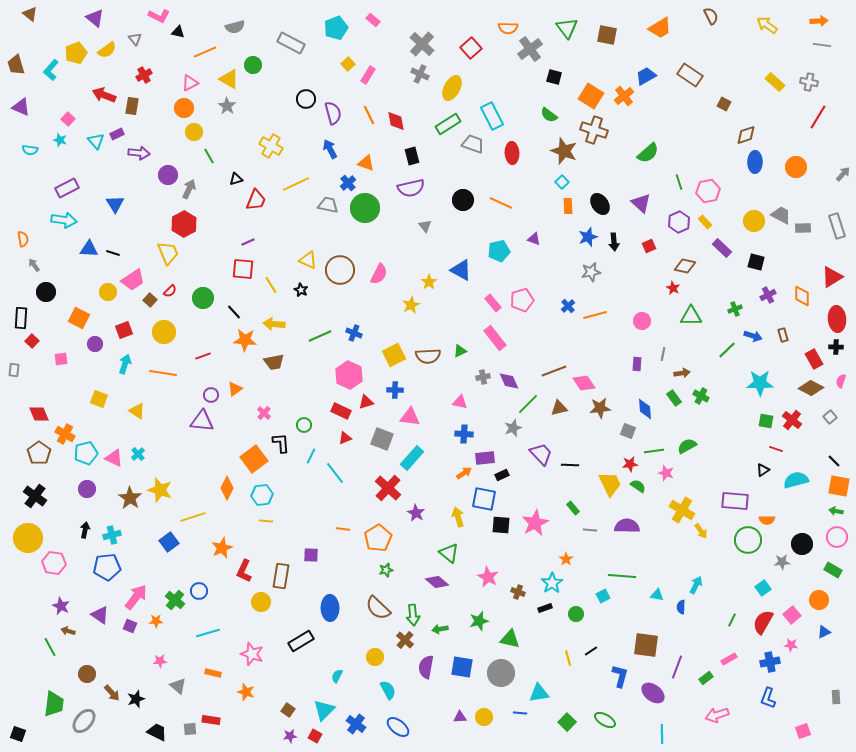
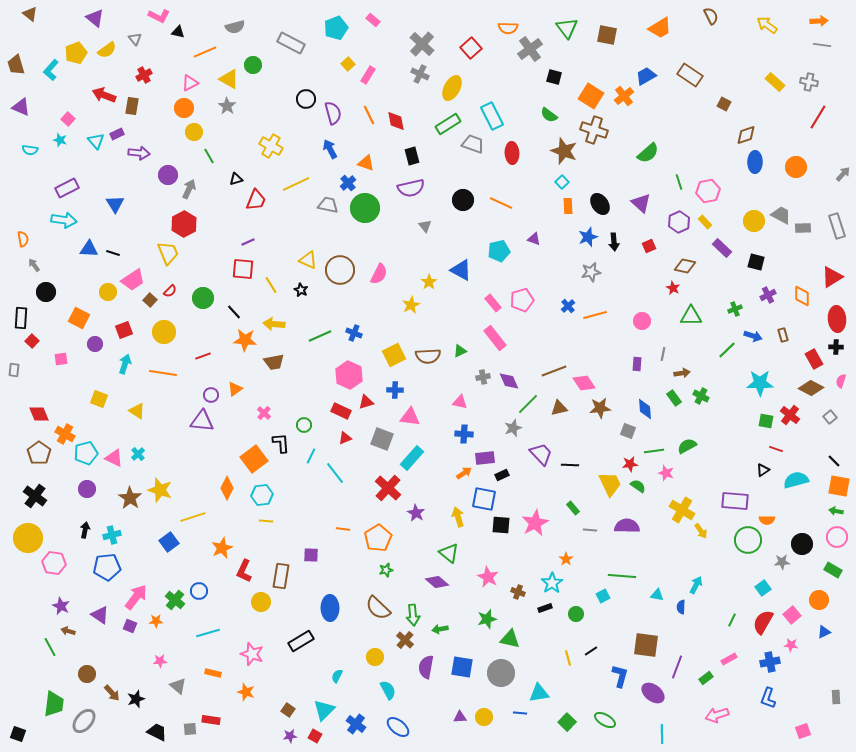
red cross at (792, 420): moved 2 px left, 5 px up
green star at (479, 621): moved 8 px right, 2 px up
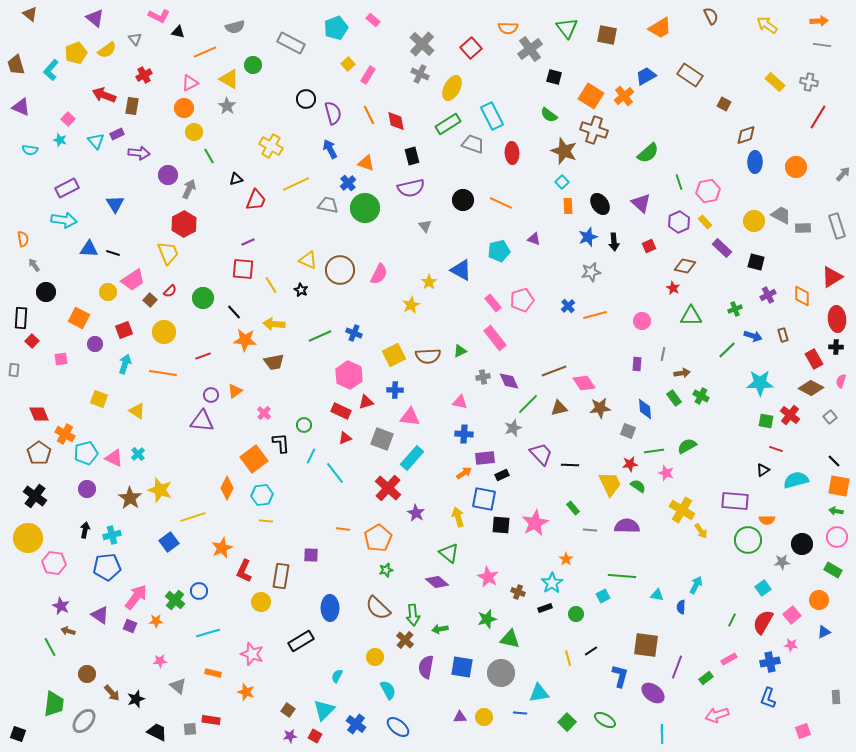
orange triangle at (235, 389): moved 2 px down
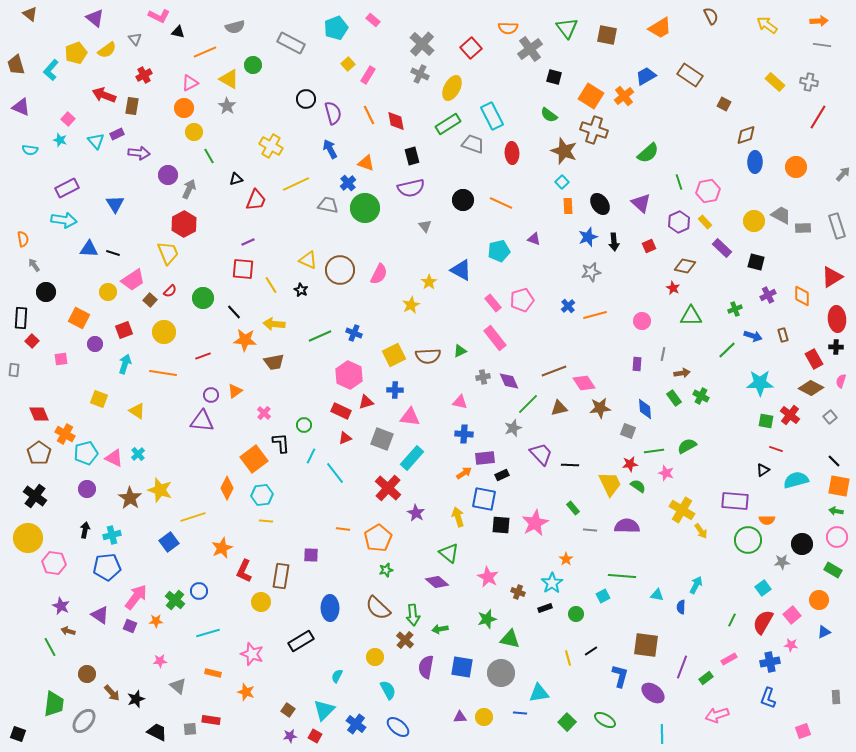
purple line at (677, 667): moved 5 px right
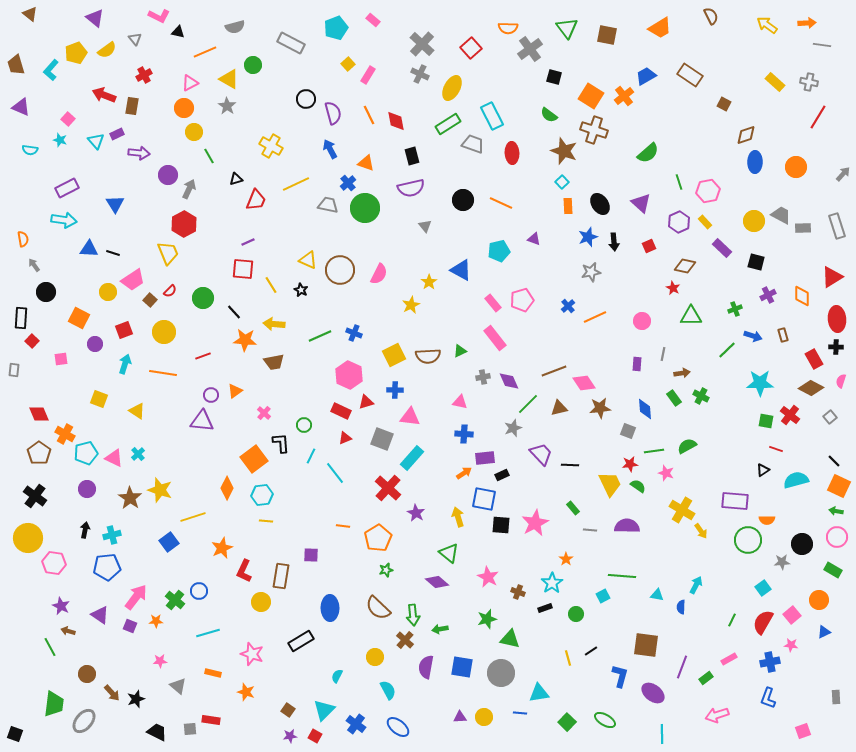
orange arrow at (819, 21): moved 12 px left, 2 px down
orange line at (595, 315): moved 2 px down; rotated 10 degrees counterclockwise
orange square at (839, 486): rotated 15 degrees clockwise
orange line at (343, 529): moved 3 px up
black square at (18, 734): moved 3 px left
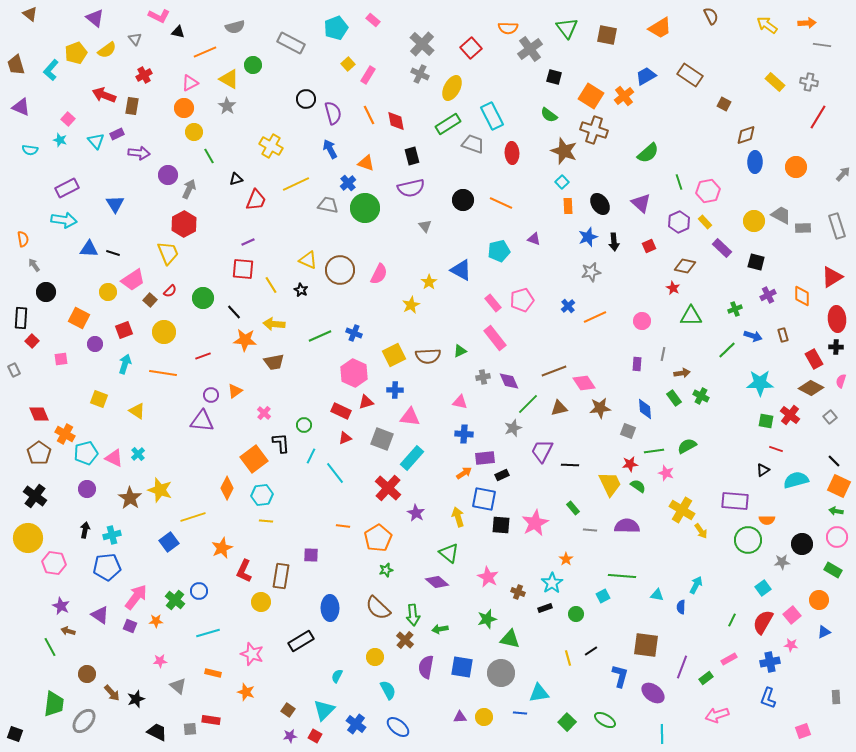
gray rectangle at (14, 370): rotated 32 degrees counterclockwise
pink hexagon at (349, 375): moved 5 px right, 2 px up
purple trapezoid at (541, 454): moved 1 px right, 3 px up; rotated 110 degrees counterclockwise
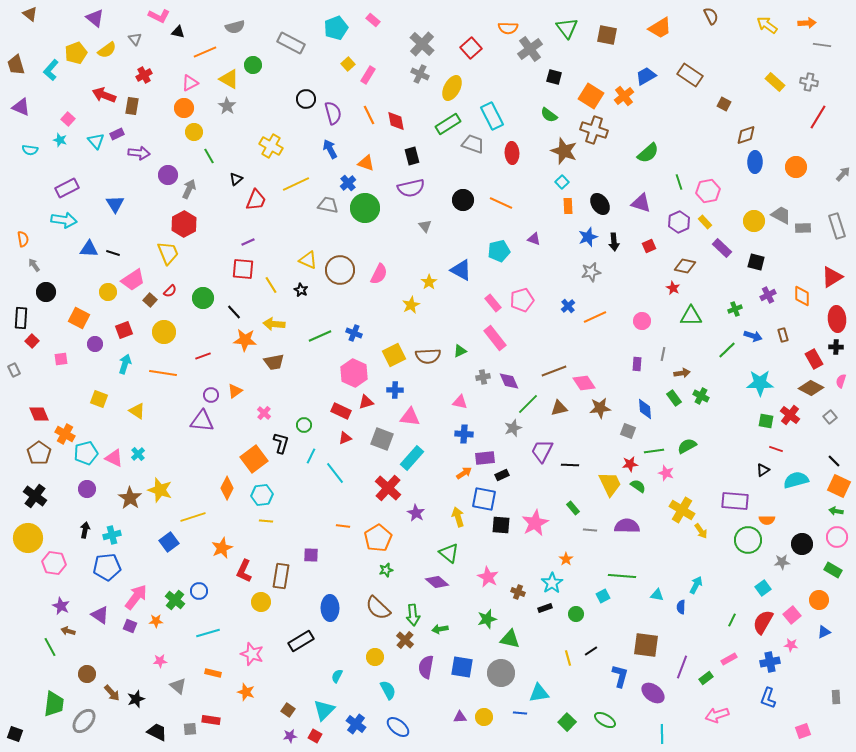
black triangle at (236, 179): rotated 24 degrees counterclockwise
purple triangle at (641, 203): rotated 25 degrees counterclockwise
black L-shape at (281, 443): rotated 20 degrees clockwise
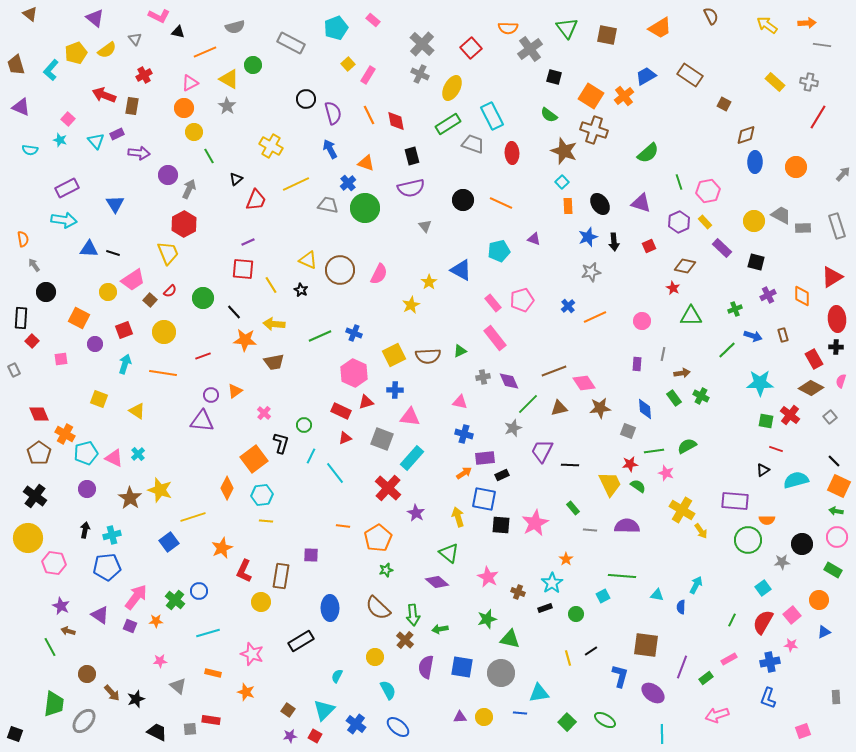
blue cross at (464, 434): rotated 12 degrees clockwise
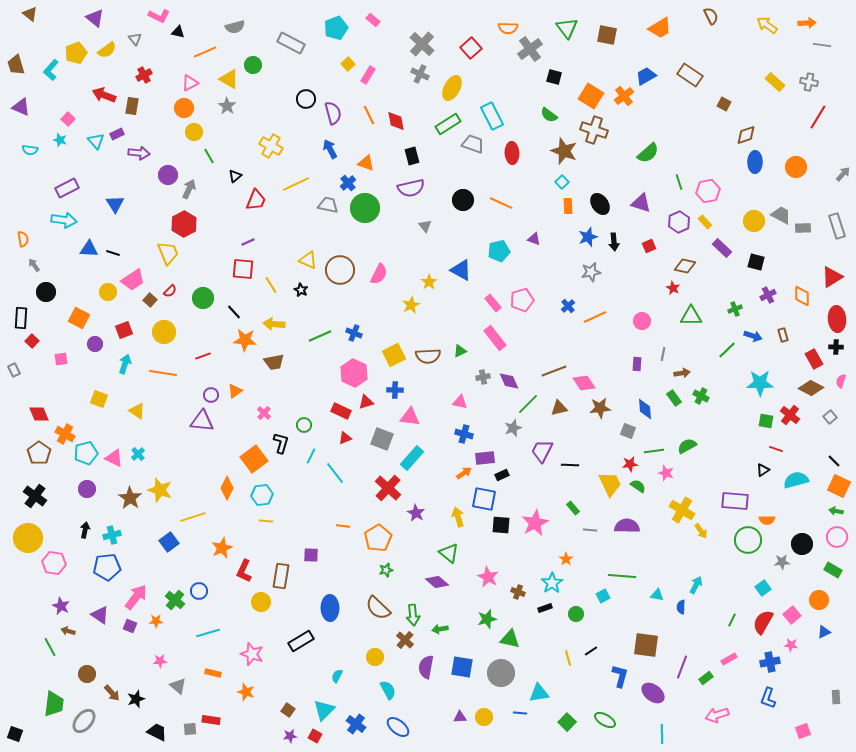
black triangle at (236, 179): moved 1 px left, 3 px up
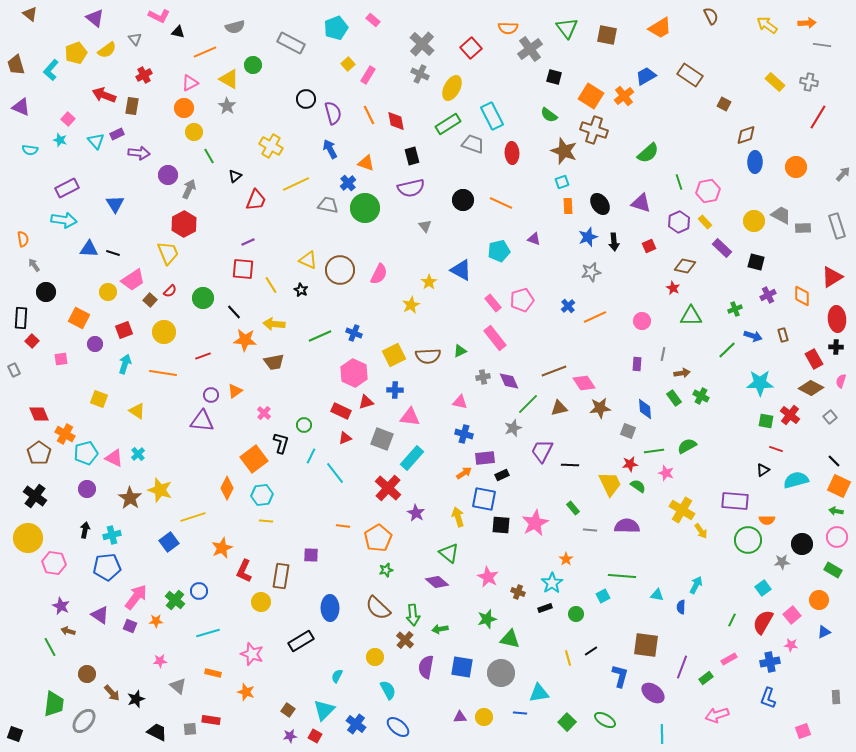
cyan square at (562, 182): rotated 24 degrees clockwise
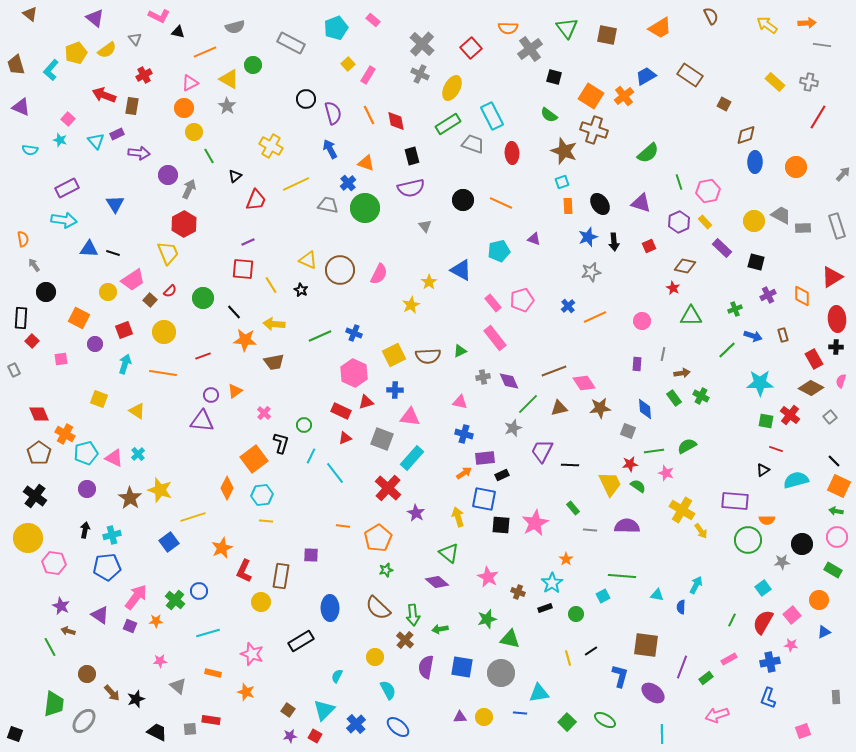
blue cross at (356, 724): rotated 12 degrees clockwise
